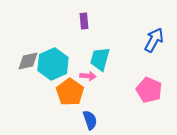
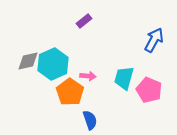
purple rectangle: rotated 56 degrees clockwise
cyan trapezoid: moved 24 px right, 19 px down
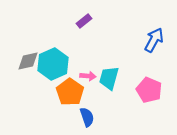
cyan trapezoid: moved 15 px left
blue semicircle: moved 3 px left, 3 px up
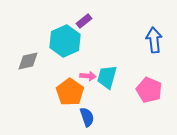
blue arrow: rotated 35 degrees counterclockwise
cyan hexagon: moved 12 px right, 23 px up
cyan trapezoid: moved 2 px left, 1 px up
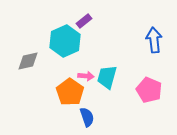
pink arrow: moved 2 px left
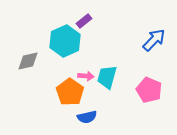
blue arrow: rotated 50 degrees clockwise
blue semicircle: rotated 96 degrees clockwise
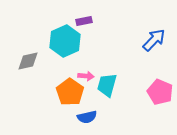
purple rectangle: rotated 28 degrees clockwise
cyan trapezoid: moved 8 px down
pink pentagon: moved 11 px right, 2 px down
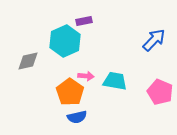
cyan trapezoid: moved 8 px right, 4 px up; rotated 85 degrees clockwise
blue semicircle: moved 10 px left
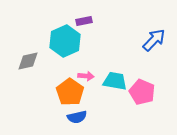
pink pentagon: moved 18 px left
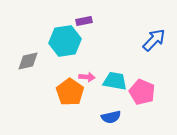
cyan hexagon: rotated 16 degrees clockwise
pink arrow: moved 1 px right, 1 px down
blue semicircle: moved 34 px right
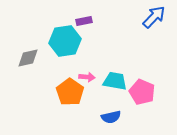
blue arrow: moved 23 px up
gray diamond: moved 3 px up
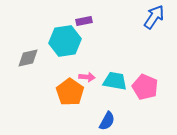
blue arrow: rotated 10 degrees counterclockwise
pink pentagon: moved 3 px right, 5 px up
blue semicircle: moved 4 px left, 4 px down; rotated 48 degrees counterclockwise
